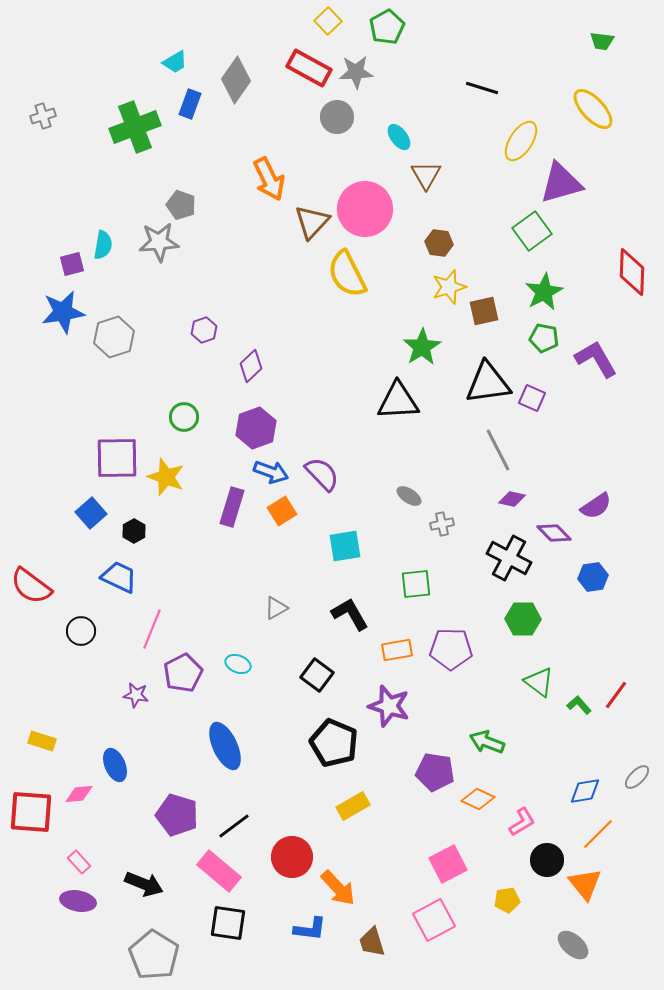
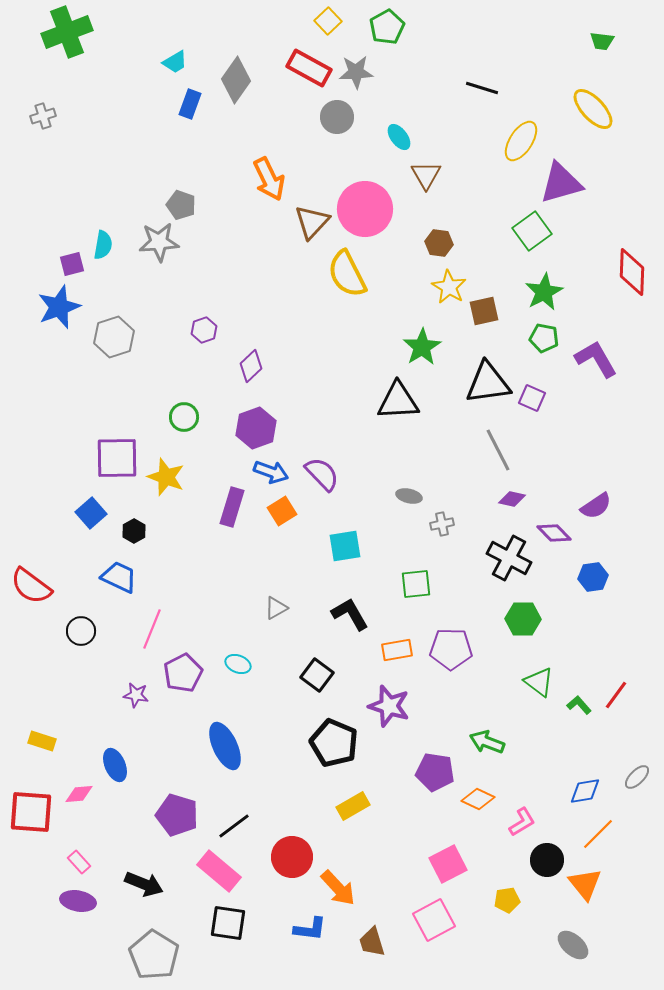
green cross at (135, 127): moved 68 px left, 95 px up
yellow star at (449, 287): rotated 24 degrees counterclockwise
blue star at (63, 312): moved 4 px left, 5 px up; rotated 12 degrees counterclockwise
gray ellipse at (409, 496): rotated 20 degrees counterclockwise
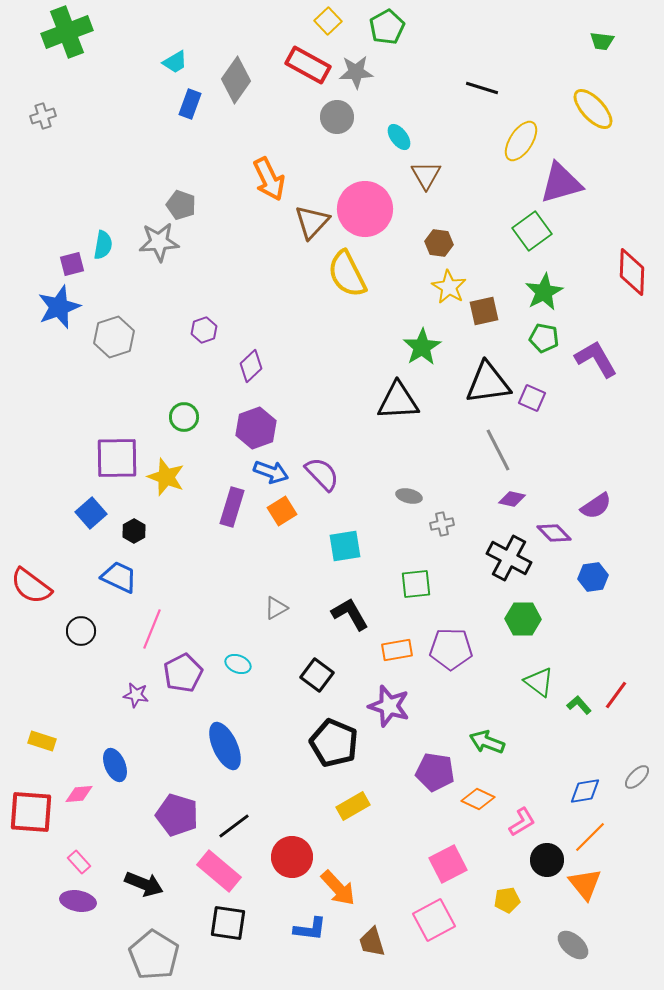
red rectangle at (309, 68): moved 1 px left, 3 px up
orange line at (598, 834): moved 8 px left, 3 px down
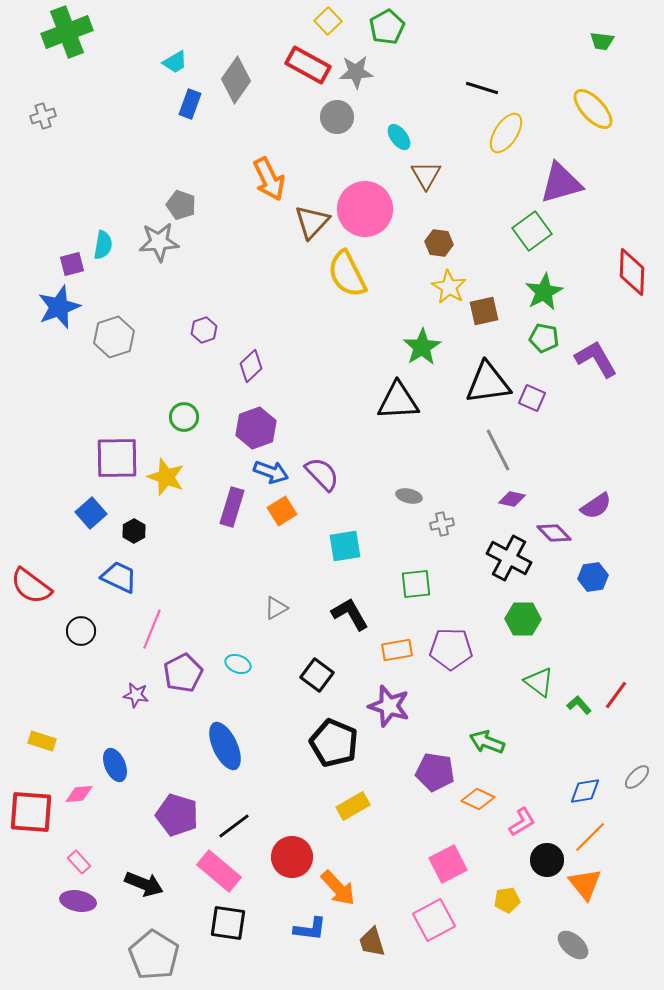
yellow ellipse at (521, 141): moved 15 px left, 8 px up
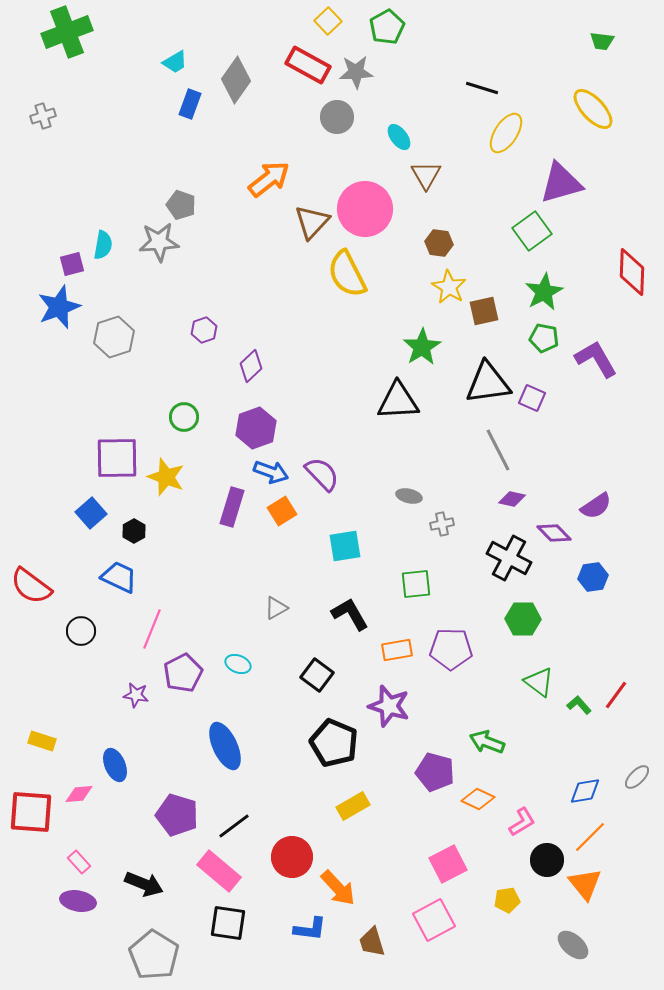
orange arrow at (269, 179): rotated 102 degrees counterclockwise
purple pentagon at (435, 772): rotated 6 degrees clockwise
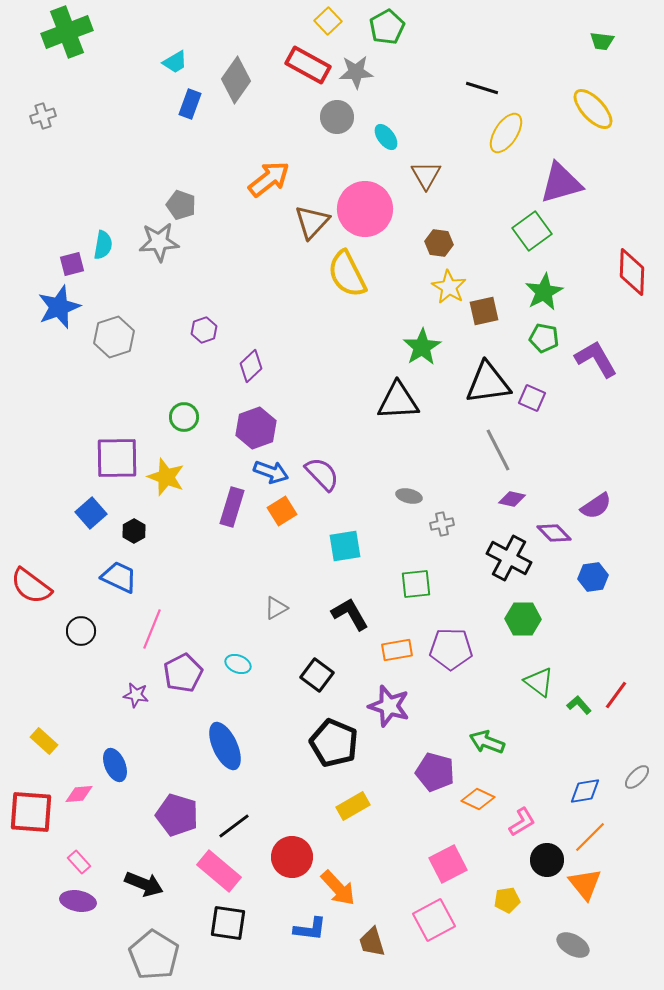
cyan ellipse at (399, 137): moved 13 px left
yellow rectangle at (42, 741): moved 2 px right; rotated 24 degrees clockwise
gray ellipse at (573, 945): rotated 12 degrees counterclockwise
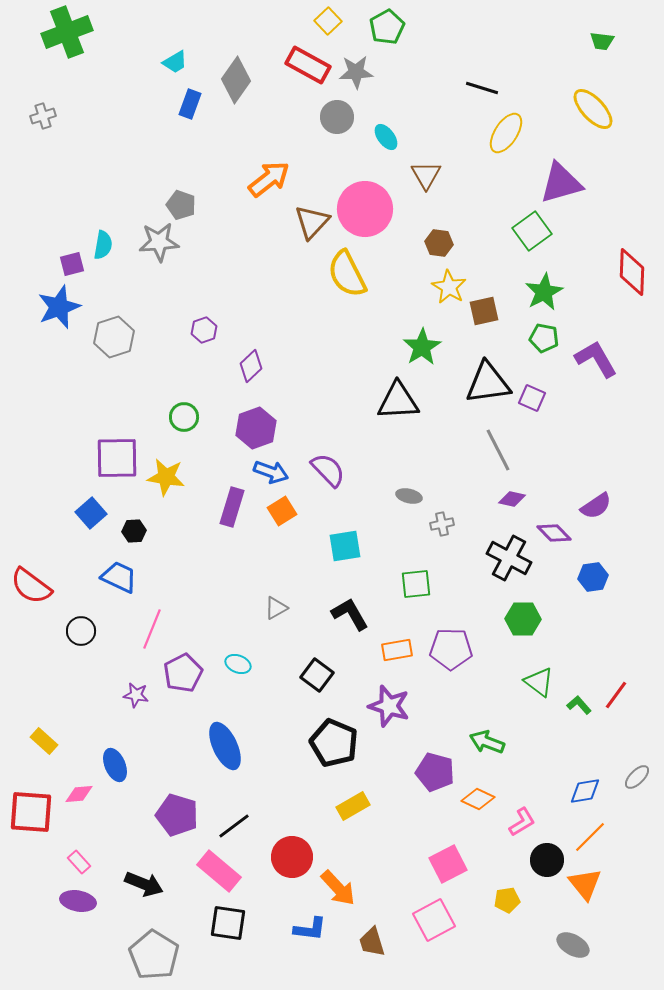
purple semicircle at (322, 474): moved 6 px right, 4 px up
yellow star at (166, 477): rotated 12 degrees counterclockwise
black hexagon at (134, 531): rotated 25 degrees clockwise
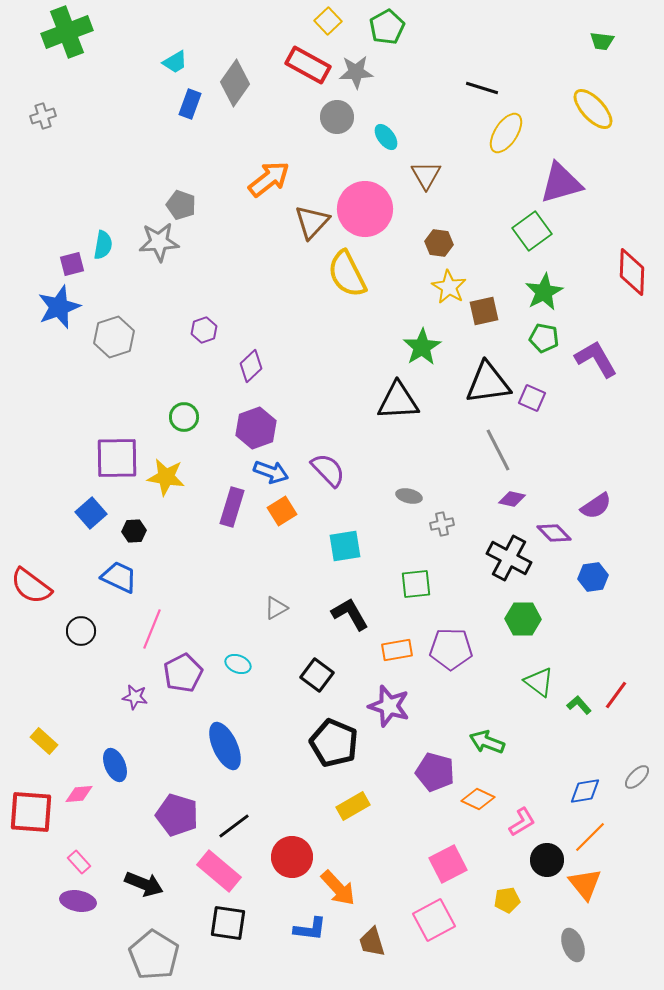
gray diamond at (236, 80): moved 1 px left, 3 px down
purple star at (136, 695): moved 1 px left, 2 px down
gray ellipse at (573, 945): rotated 40 degrees clockwise
